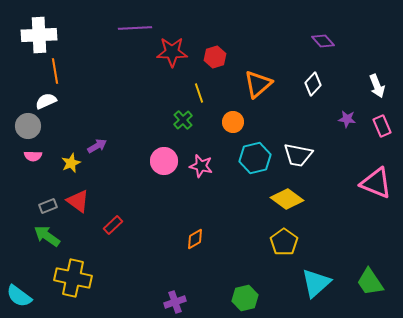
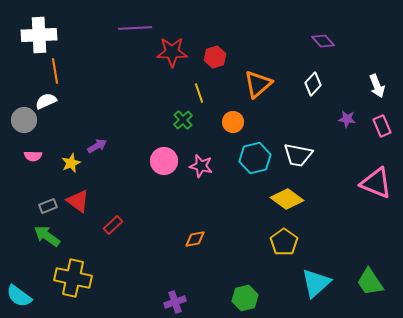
gray circle: moved 4 px left, 6 px up
orange diamond: rotated 20 degrees clockwise
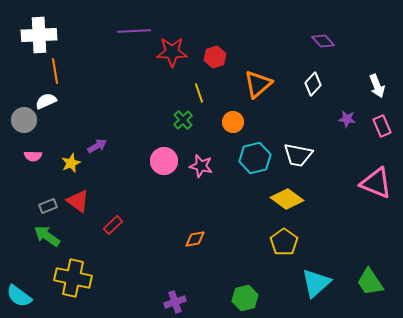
purple line: moved 1 px left, 3 px down
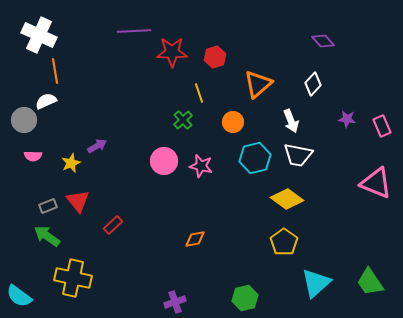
white cross: rotated 28 degrees clockwise
white arrow: moved 86 px left, 35 px down
red triangle: rotated 15 degrees clockwise
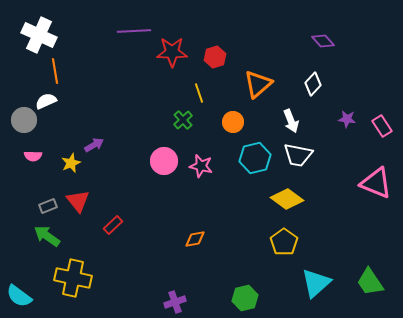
pink rectangle: rotated 10 degrees counterclockwise
purple arrow: moved 3 px left, 1 px up
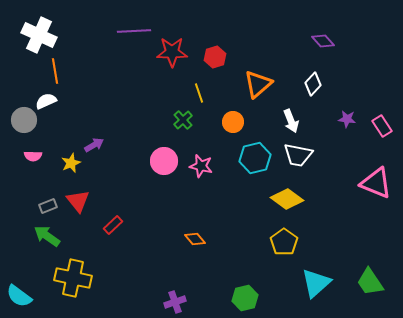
orange diamond: rotated 60 degrees clockwise
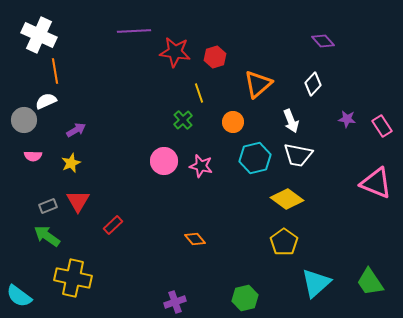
red star: moved 3 px right; rotated 8 degrees clockwise
purple arrow: moved 18 px left, 15 px up
red triangle: rotated 10 degrees clockwise
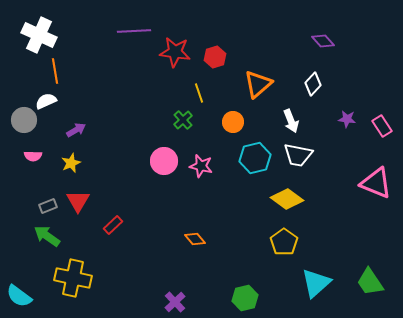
purple cross: rotated 25 degrees counterclockwise
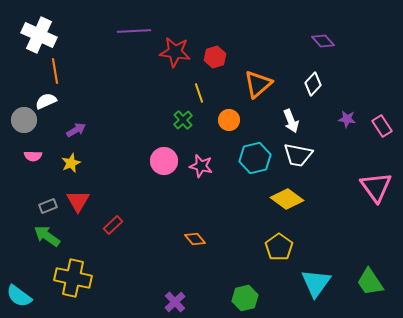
orange circle: moved 4 px left, 2 px up
pink triangle: moved 4 px down; rotated 32 degrees clockwise
yellow pentagon: moved 5 px left, 5 px down
cyan triangle: rotated 12 degrees counterclockwise
